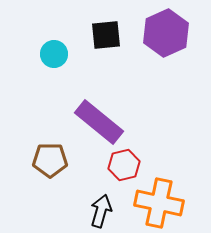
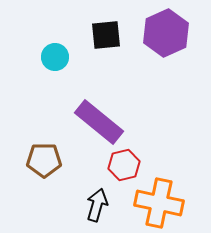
cyan circle: moved 1 px right, 3 px down
brown pentagon: moved 6 px left
black arrow: moved 4 px left, 6 px up
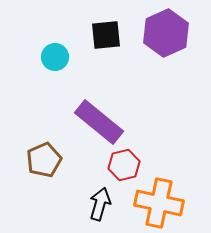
brown pentagon: rotated 24 degrees counterclockwise
black arrow: moved 3 px right, 1 px up
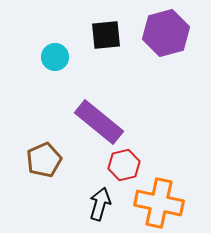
purple hexagon: rotated 9 degrees clockwise
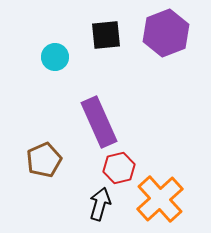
purple hexagon: rotated 6 degrees counterclockwise
purple rectangle: rotated 27 degrees clockwise
red hexagon: moved 5 px left, 3 px down
orange cross: moved 1 px right, 4 px up; rotated 36 degrees clockwise
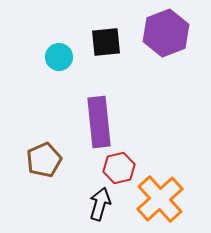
black square: moved 7 px down
cyan circle: moved 4 px right
purple rectangle: rotated 18 degrees clockwise
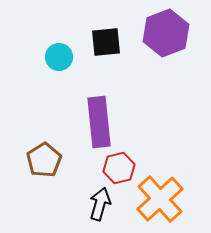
brown pentagon: rotated 8 degrees counterclockwise
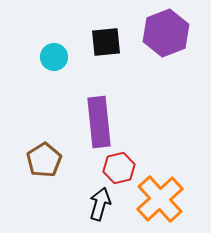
cyan circle: moved 5 px left
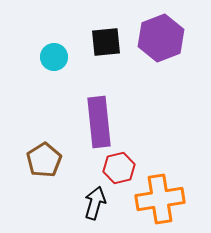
purple hexagon: moved 5 px left, 5 px down
orange cross: rotated 33 degrees clockwise
black arrow: moved 5 px left, 1 px up
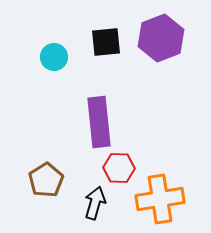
brown pentagon: moved 2 px right, 20 px down
red hexagon: rotated 16 degrees clockwise
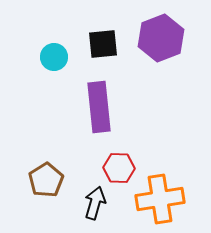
black square: moved 3 px left, 2 px down
purple rectangle: moved 15 px up
